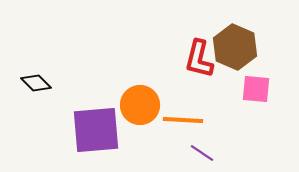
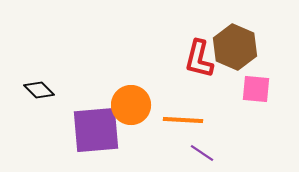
black diamond: moved 3 px right, 7 px down
orange circle: moved 9 px left
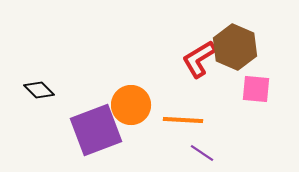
red L-shape: rotated 45 degrees clockwise
purple square: rotated 16 degrees counterclockwise
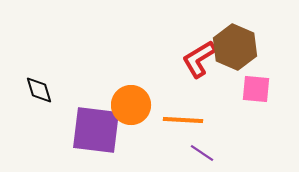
black diamond: rotated 28 degrees clockwise
purple square: rotated 28 degrees clockwise
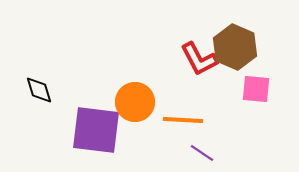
red L-shape: rotated 87 degrees counterclockwise
orange circle: moved 4 px right, 3 px up
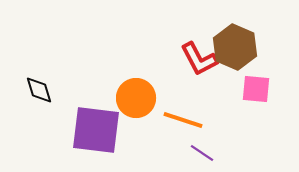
orange circle: moved 1 px right, 4 px up
orange line: rotated 15 degrees clockwise
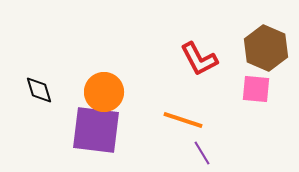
brown hexagon: moved 31 px right, 1 px down
orange circle: moved 32 px left, 6 px up
purple line: rotated 25 degrees clockwise
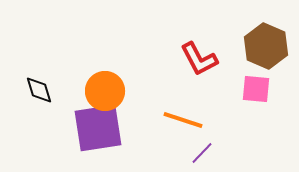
brown hexagon: moved 2 px up
orange circle: moved 1 px right, 1 px up
purple square: moved 2 px right, 2 px up; rotated 16 degrees counterclockwise
purple line: rotated 75 degrees clockwise
